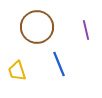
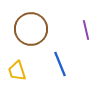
brown circle: moved 6 px left, 2 px down
blue line: moved 1 px right
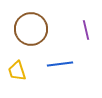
blue line: rotated 75 degrees counterclockwise
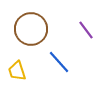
purple line: rotated 24 degrees counterclockwise
blue line: moved 1 px left, 2 px up; rotated 55 degrees clockwise
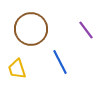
blue line: moved 1 px right; rotated 15 degrees clockwise
yellow trapezoid: moved 2 px up
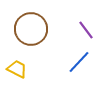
blue line: moved 19 px right; rotated 70 degrees clockwise
yellow trapezoid: rotated 135 degrees clockwise
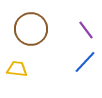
blue line: moved 6 px right
yellow trapezoid: rotated 20 degrees counterclockwise
